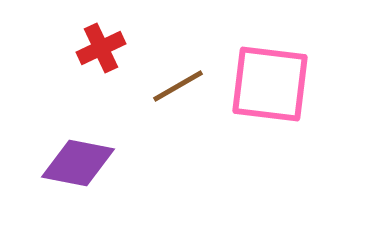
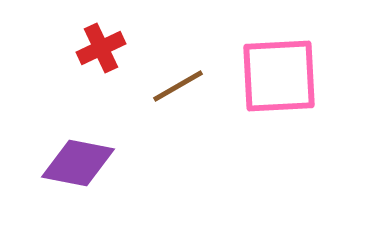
pink square: moved 9 px right, 8 px up; rotated 10 degrees counterclockwise
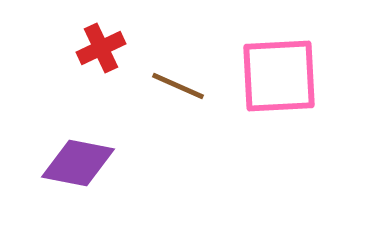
brown line: rotated 54 degrees clockwise
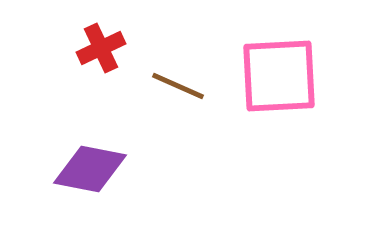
purple diamond: moved 12 px right, 6 px down
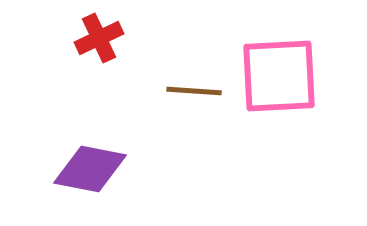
red cross: moved 2 px left, 10 px up
brown line: moved 16 px right, 5 px down; rotated 20 degrees counterclockwise
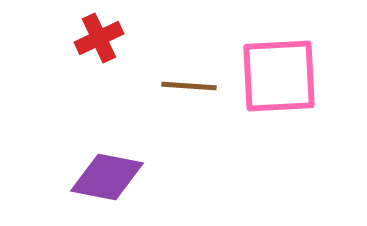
brown line: moved 5 px left, 5 px up
purple diamond: moved 17 px right, 8 px down
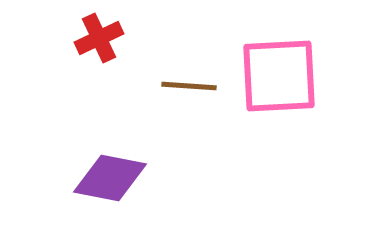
purple diamond: moved 3 px right, 1 px down
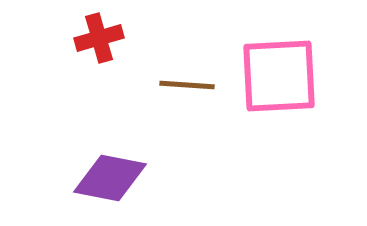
red cross: rotated 9 degrees clockwise
brown line: moved 2 px left, 1 px up
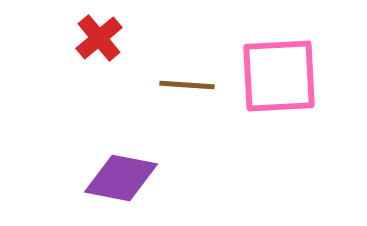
red cross: rotated 24 degrees counterclockwise
purple diamond: moved 11 px right
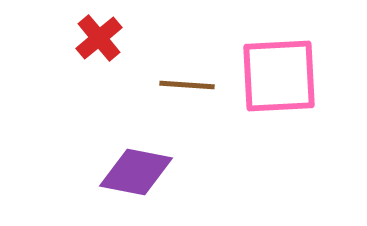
purple diamond: moved 15 px right, 6 px up
